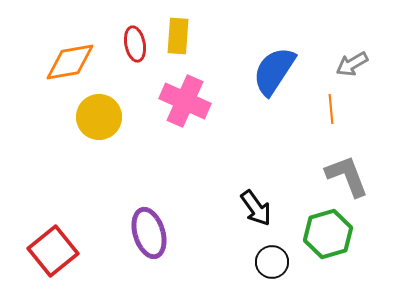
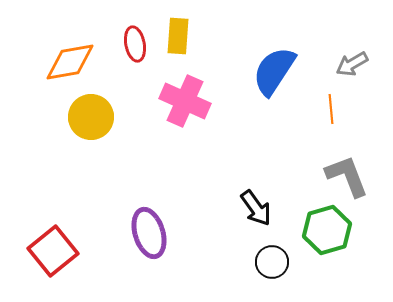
yellow circle: moved 8 px left
green hexagon: moved 1 px left, 4 px up
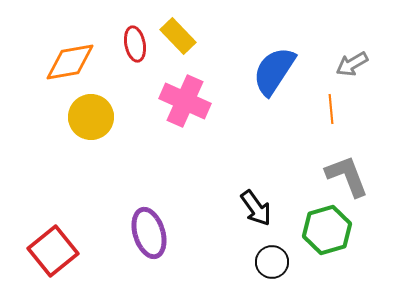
yellow rectangle: rotated 48 degrees counterclockwise
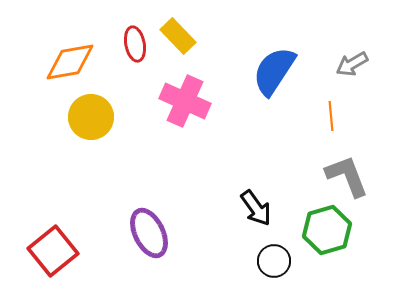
orange line: moved 7 px down
purple ellipse: rotated 9 degrees counterclockwise
black circle: moved 2 px right, 1 px up
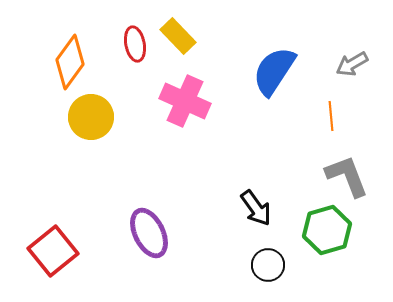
orange diamond: rotated 44 degrees counterclockwise
black circle: moved 6 px left, 4 px down
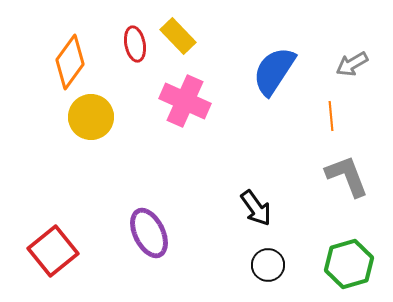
green hexagon: moved 22 px right, 34 px down
